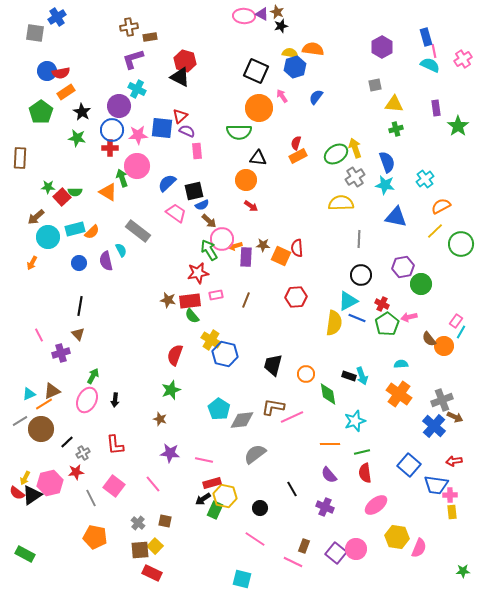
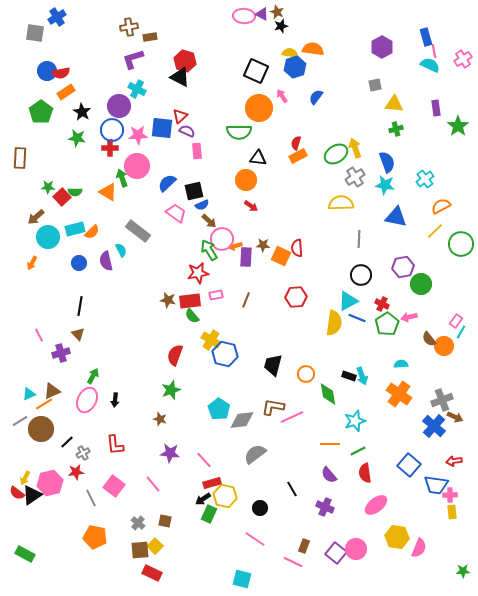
green line at (362, 452): moved 4 px left, 1 px up; rotated 14 degrees counterclockwise
pink line at (204, 460): rotated 36 degrees clockwise
green rectangle at (215, 510): moved 6 px left, 4 px down
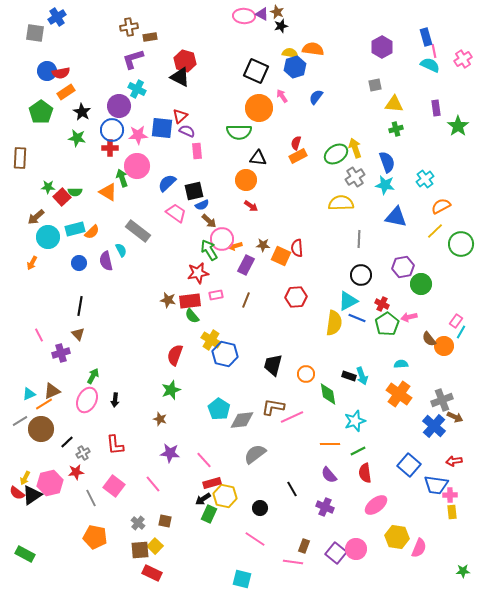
purple rectangle at (246, 257): moved 8 px down; rotated 24 degrees clockwise
pink line at (293, 562): rotated 18 degrees counterclockwise
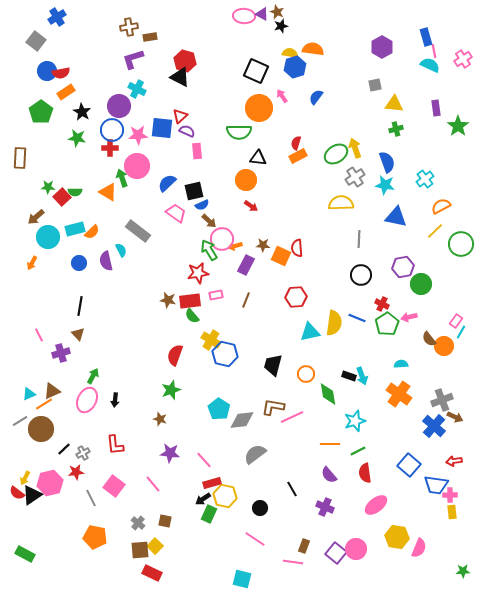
gray square at (35, 33): moved 1 px right, 8 px down; rotated 30 degrees clockwise
cyan triangle at (348, 301): moved 38 px left, 31 px down; rotated 15 degrees clockwise
black line at (67, 442): moved 3 px left, 7 px down
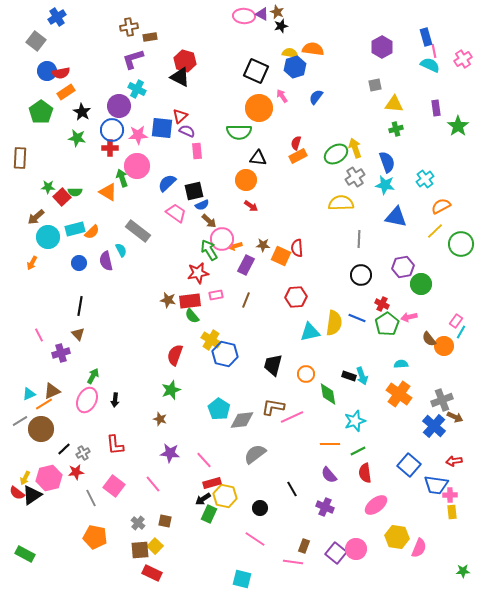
pink hexagon at (50, 483): moved 1 px left, 5 px up
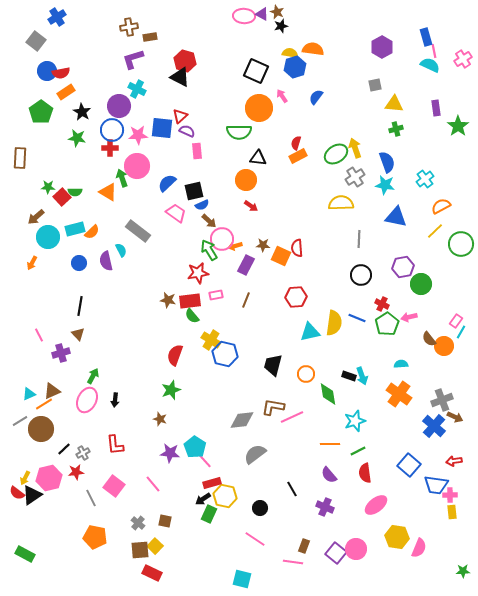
cyan pentagon at (219, 409): moved 24 px left, 38 px down
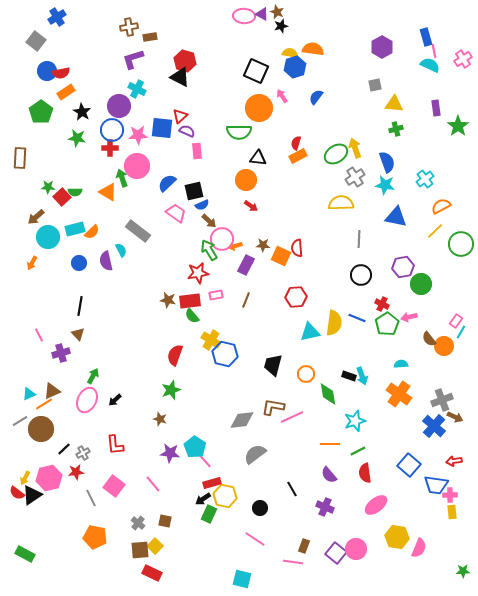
black arrow at (115, 400): rotated 40 degrees clockwise
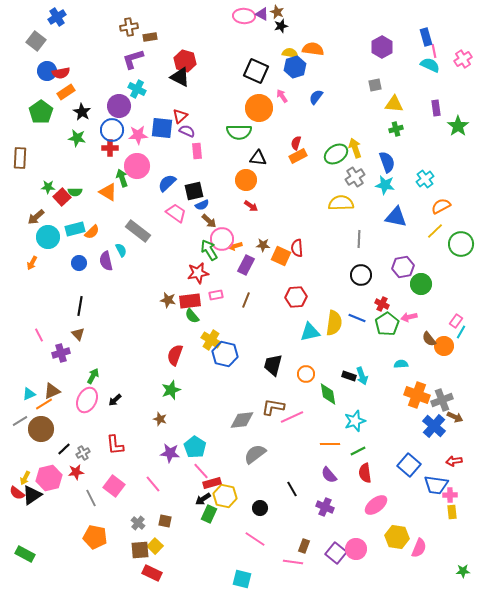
orange cross at (399, 394): moved 18 px right, 1 px down; rotated 15 degrees counterclockwise
pink line at (204, 460): moved 3 px left, 11 px down
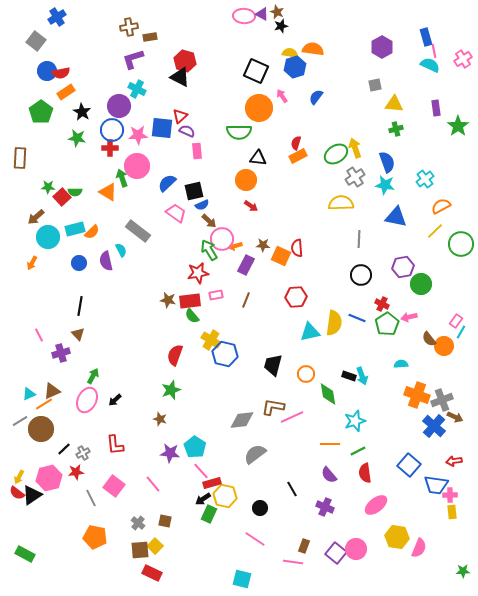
yellow arrow at (25, 478): moved 6 px left, 1 px up
